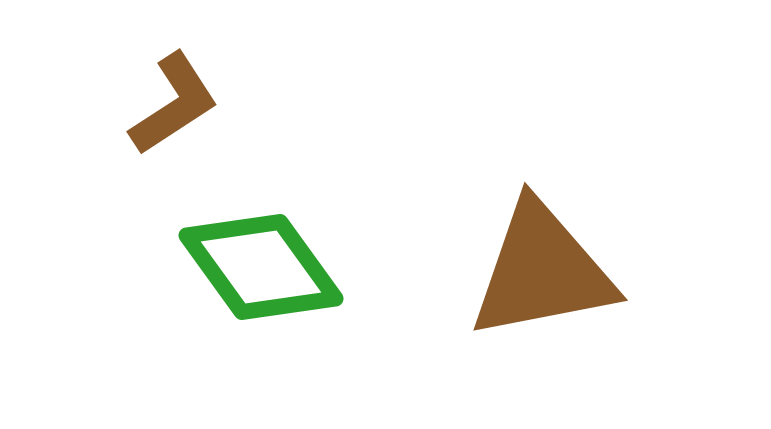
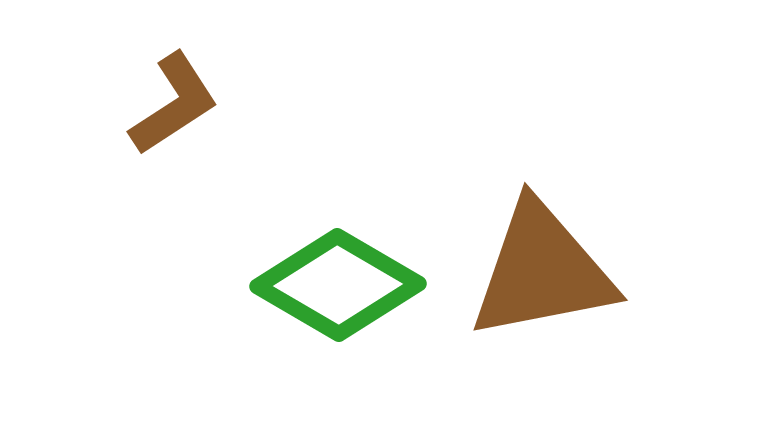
green diamond: moved 77 px right, 18 px down; rotated 24 degrees counterclockwise
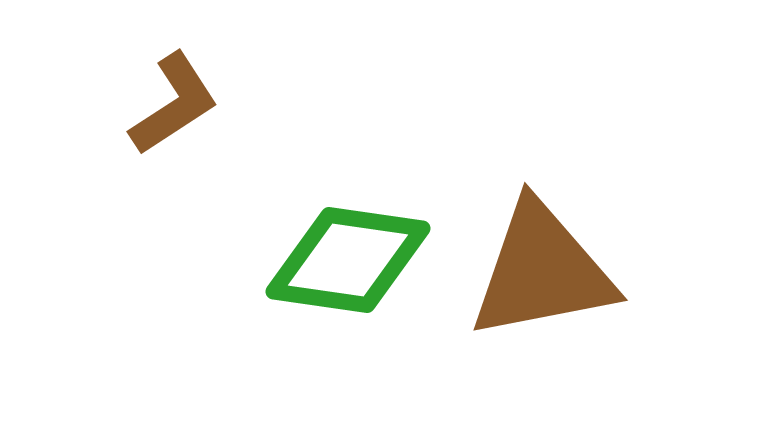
green diamond: moved 10 px right, 25 px up; rotated 22 degrees counterclockwise
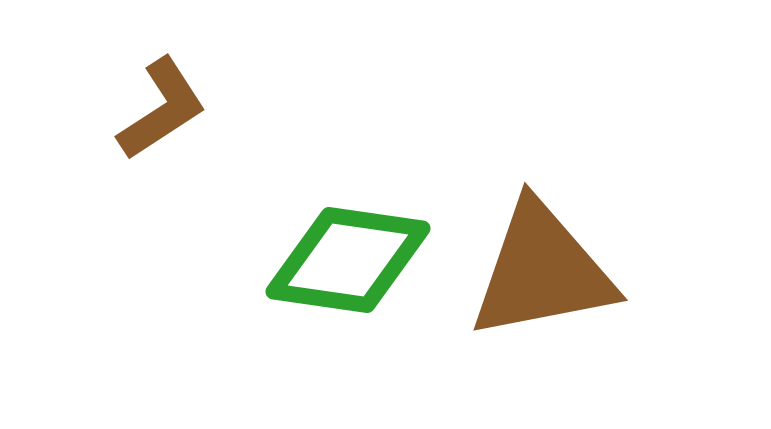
brown L-shape: moved 12 px left, 5 px down
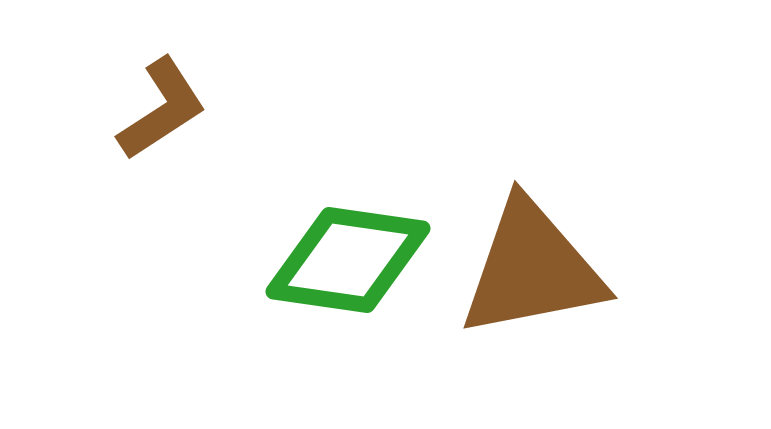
brown triangle: moved 10 px left, 2 px up
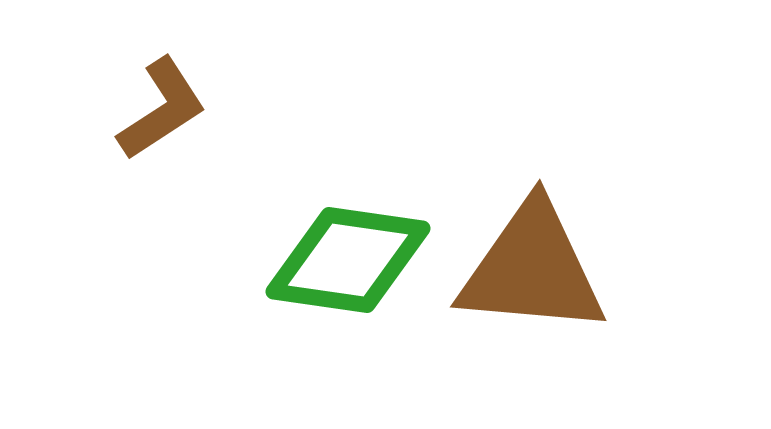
brown triangle: rotated 16 degrees clockwise
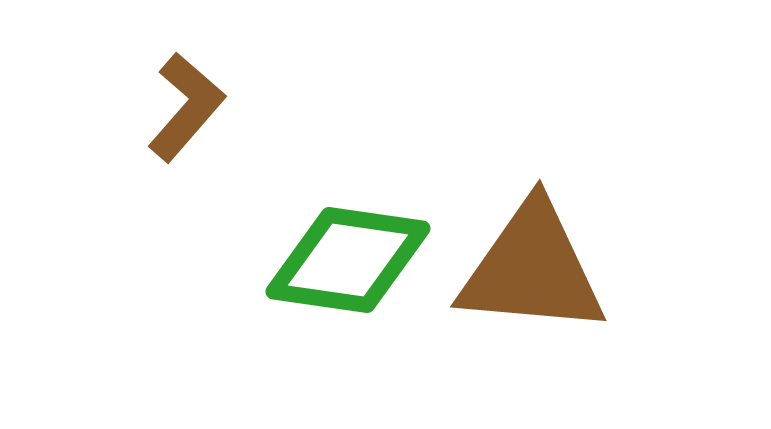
brown L-shape: moved 24 px right, 2 px up; rotated 16 degrees counterclockwise
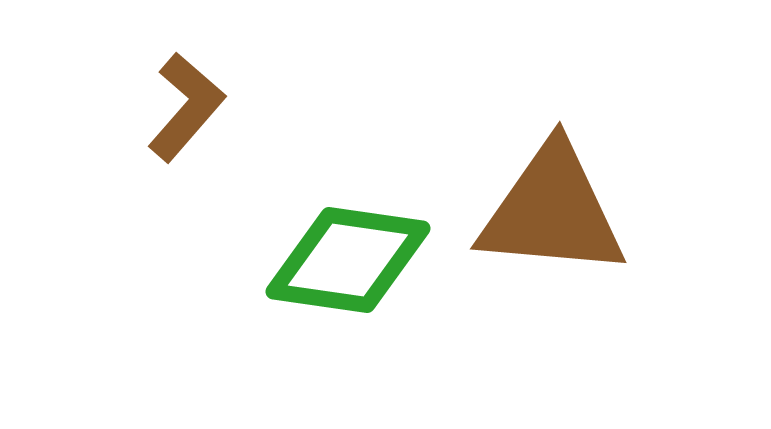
brown triangle: moved 20 px right, 58 px up
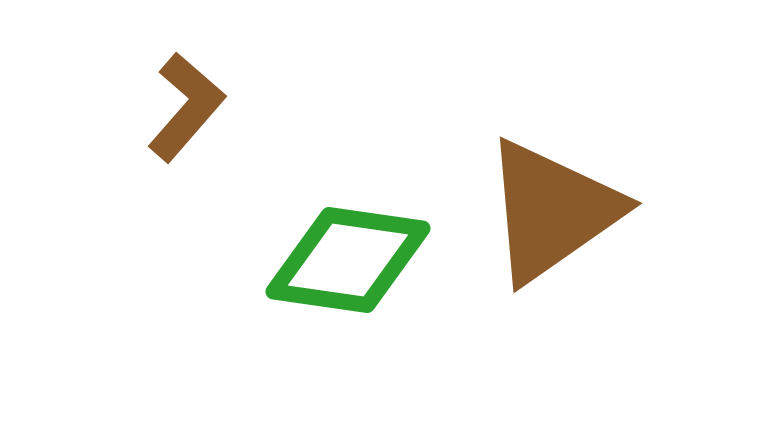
brown triangle: rotated 40 degrees counterclockwise
